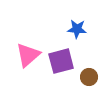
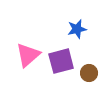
blue star: rotated 18 degrees counterclockwise
brown circle: moved 4 px up
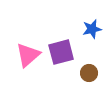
blue star: moved 15 px right
purple square: moved 9 px up
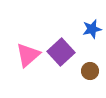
purple square: rotated 28 degrees counterclockwise
brown circle: moved 1 px right, 2 px up
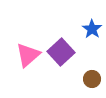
blue star: rotated 24 degrees counterclockwise
brown circle: moved 2 px right, 8 px down
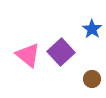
pink triangle: rotated 40 degrees counterclockwise
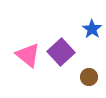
brown circle: moved 3 px left, 2 px up
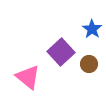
pink triangle: moved 22 px down
brown circle: moved 13 px up
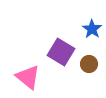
purple square: rotated 16 degrees counterclockwise
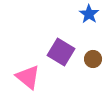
blue star: moved 3 px left, 15 px up
brown circle: moved 4 px right, 5 px up
